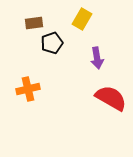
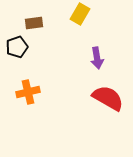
yellow rectangle: moved 2 px left, 5 px up
black pentagon: moved 35 px left, 4 px down
orange cross: moved 3 px down
red semicircle: moved 3 px left
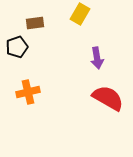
brown rectangle: moved 1 px right
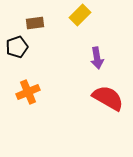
yellow rectangle: moved 1 px down; rotated 15 degrees clockwise
orange cross: rotated 10 degrees counterclockwise
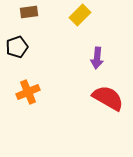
brown rectangle: moved 6 px left, 11 px up
purple arrow: rotated 15 degrees clockwise
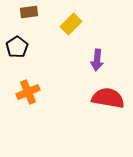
yellow rectangle: moved 9 px left, 9 px down
black pentagon: rotated 15 degrees counterclockwise
purple arrow: moved 2 px down
red semicircle: rotated 20 degrees counterclockwise
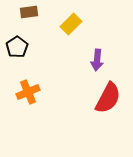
red semicircle: rotated 108 degrees clockwise
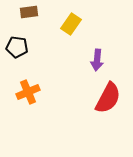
yellow rectangle: rotated 10 degrees counterclockwise
black pentagon: rotated 30 degrees counterclockwise
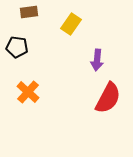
orange cross: rotated 25 degrees counterclockwise
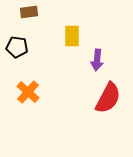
yellow rectangle: moved 1 px right, 12 px down; rotated 35 degrees counterclockwise
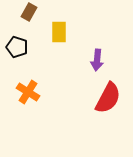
brown rectangle: rotated 54 degrees counterclockwise
yellow rectangle: moved 13 px left, 4 px up
black pentagon: rotated 10 degrees clockwise
orange cross: rotated 10 degrees counterclockwise
